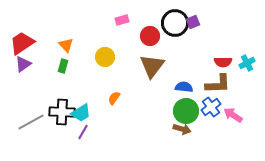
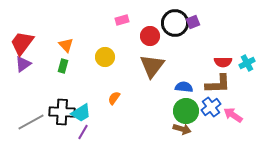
red trapezoid: rotated 20 degrees counterclockwise
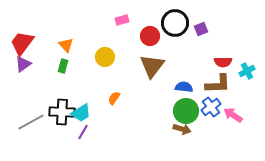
purple square: moved 8 px right, 7 px down
cyan cross: moved 8 px down
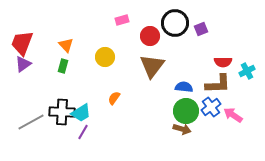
red trapezoid: rotated 16 degrees counterclockwise
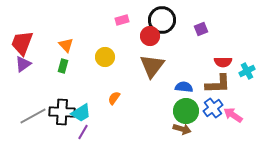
black circle: moved 13 px left, 3 px up
blue cross: moved 2 px right, 1 px down
gray line: moved 2 px right, 6 px up
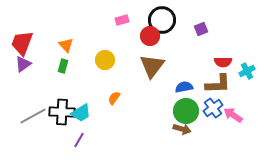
yellow circle: moved 3 px down
blue semicircle: rotated 18 degrees counterclockwise
purple line: moved 4 px left, 8 px down
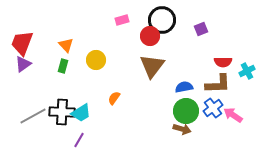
yellow circle: moved 9 px left
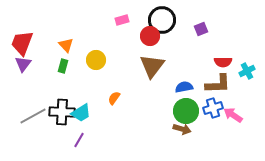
purple triangle: rotated 18 degrees counterclockwise
blue cross: rotated 18 degrees clockwise
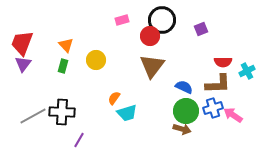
blue semicircle: rotated 36 degrees clockwise
cyan trapezoid: moved 46 px right; rotated 15 degrees clockwise
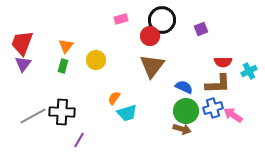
pink rectangle: moved 1 px left, 1 px up
orange triangle: moved 1 px down; rotated 21 degrees clockwise
cyan cross: moved 2 px right
